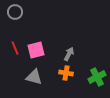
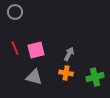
green cross: moved 2 px left; rotated 12 degrees clockwise
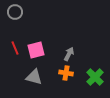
green cross: rotated 30 degrees counterclockwise
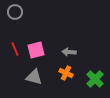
red line: moved 1 px down
gray arrow: moved 2 px up; rotated 112 degrees counterclockwise
orange cross: rotated 16 degrees clockwise
green cross: moved 2 px down
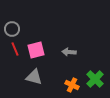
gray circle: moved 3 px left, 17 px down
orange cross: moved 6 px right, 12 px down
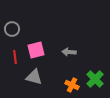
red line: moved 8 px down; rotated 16 degrees clockwise
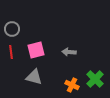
red line: moved 4 px left, 5 px up
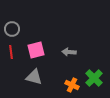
green cross: moved 1 px left, 1 px up
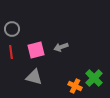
gray arrow: moved 8 px left, 5 px up; rotated 24 degrees counterclockwise
orange cross: moved 3 px right, 1 px down
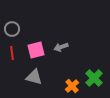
red line: moved 1 px right, 1 px down
orange cross: moved 3 px left; rotated 24 degrees clockwise
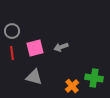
gray circle: moved 2 px down
pink square: moved 1 px left, 2 px up
green cross: rotated 36 degrees counterclockwise
